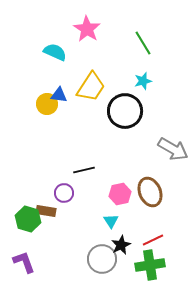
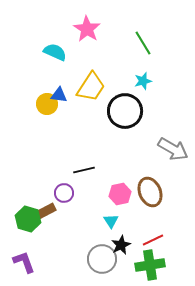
brown rectangle: rotated 36 degrees counterclockwise
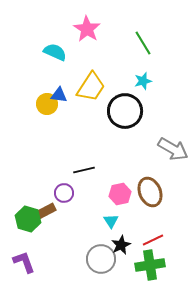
gray circle: moved 1 px left
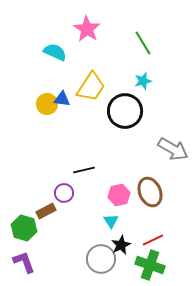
blue triangle: moved 3 px right, 4 px down
pink hexagon: moved 1 px left, 1 px down
green hexagon: moved 4 px left, 9 px down
green cross: rotated 28 degrees clockwise
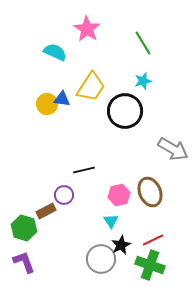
purple circle: moved 2 px down
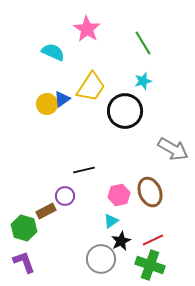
cyan semicircle: moved 2 px left
blue triangle: rotated 42 degrees counterclockwise
purple circle: moved 1 px right, 1 px down
cyan triangle: rotated 28 degrees clockwise
black star: moved 4 px up
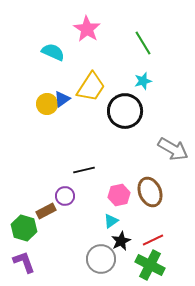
green cross: rotated 8 degrees clockwise
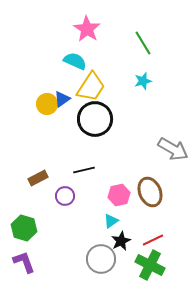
cyan semicircle: moved 22 px right, 9 px down
black circle: moved 30 px left, 8 px down
brown rectangle: moved 8 px left, 33 px up
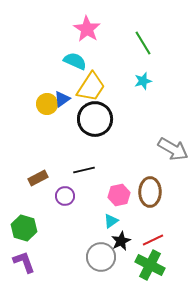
brown ellipse: rotated 24 degrees clockwise
gray circle: moved 2 px up
